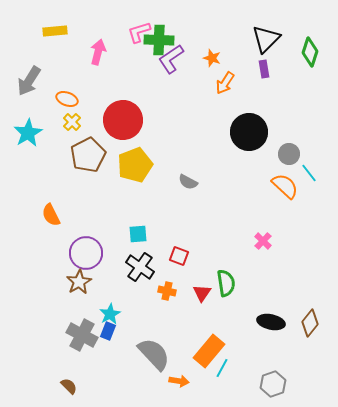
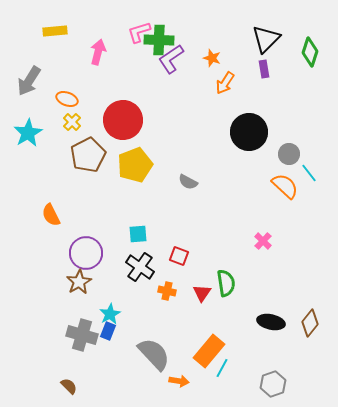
gray cross at (82, 335): rotated 12 degrees counterclockwise
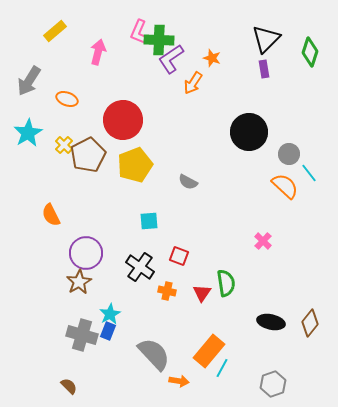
yellow rectangle at (55, 31): rotated 35 degrees counterclockwise
pink L-shape at (139, 32): rotated 50 degrees counterclockwise
orange arrow at (225, 83): moved 32 px left
yellow cross at (72, 122): moved 8 px left, 23 px down
cyan square at (138, 234): moved 11 px right, 13 px up
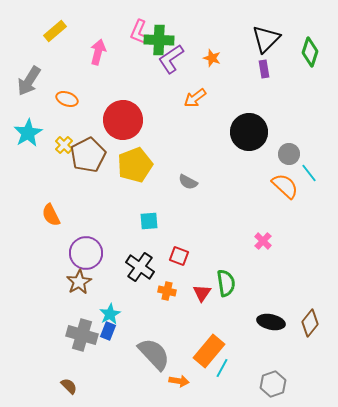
orange arrow at (193, 83): moved 2 px right, 15 px down; rotated 20 degrees clockwise
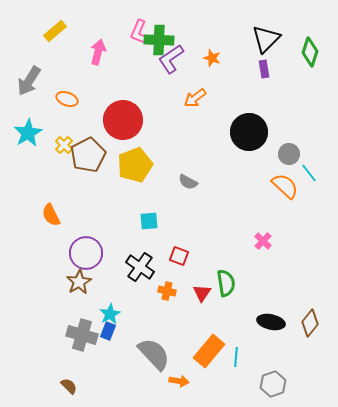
cyan line at (222, 368): moved 14 px right, 11 px up; rotated 24 degrees counterclockwise
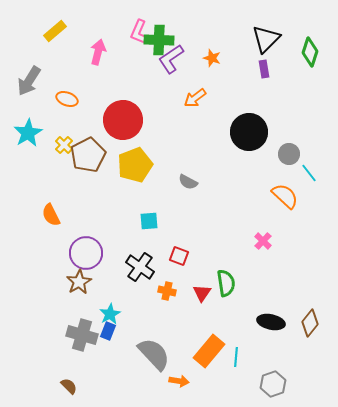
orange semicircle at (285, 186): moved 10 px down
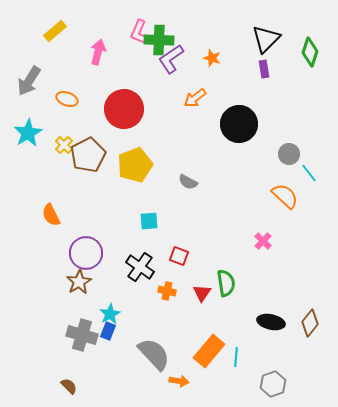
red circle at (123, 120): moved 1 px right, 11 px up
black circle at (249, 132): moved 10 px left, 8 px up
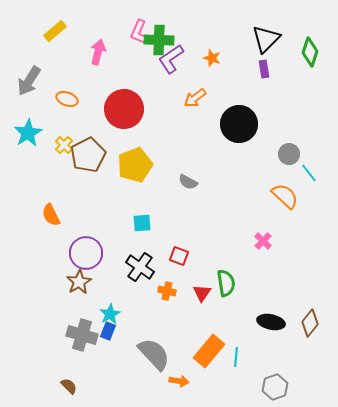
cyan square at (149, 221): moved 7 px left, 2 px down
gray hexagon at (273, 384): moved 2 px right, 3 px down
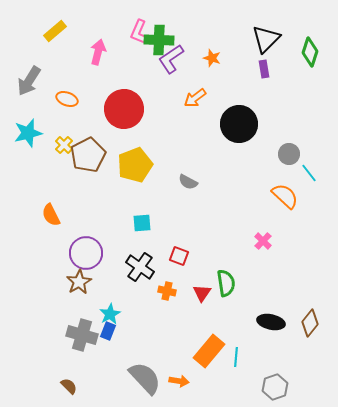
cyan star at (28, 133): rotated 16 degrees clockwise
gray semicircle at (154, 354): moved 9 px left, 24 px down
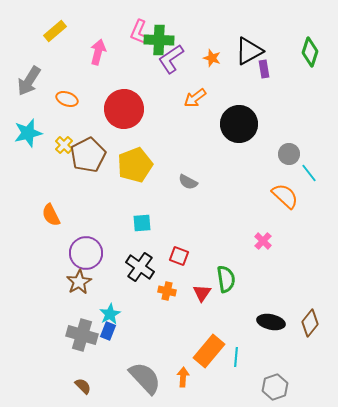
black triangle at (266, 39): moved 17 px left, 12 px down; rotated 16 degrees clockwise
green semicircle at (226, 283): moved 4 px up
orange arrow at (179, 381): moved 4 px right, 4 px up; rotated 96 degrees counterclockwise
brown semicircle at (69, 386): moved 14 px right
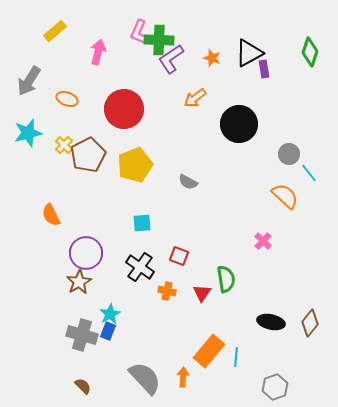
black triangle at (249, 51): moved 2 px down
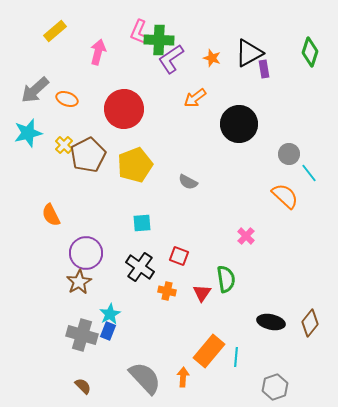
gray arrow at (29, 81): moved 6 px right, 9 px down; rotated 16 degrees clockwise
pink cross at (263, 241): moved 17 px left, 5 px up
